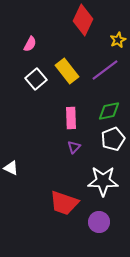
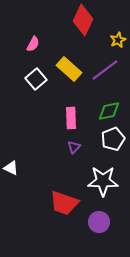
pink semicircle: moved 3 px right
yellow rectangle: moved 2 px right, 2 px up; rotated 10 degrees counterclockwise
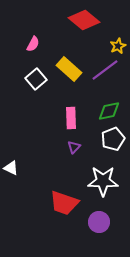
red diamond: moved 1 px right; rotated 76 degrees counterclockwise
yellow star: moved 6 px down
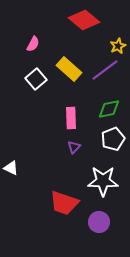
green diamond: moved 2 px up
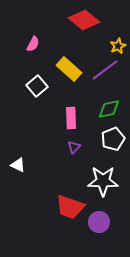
white square: moved 1 px right, 7 px down
white triangle: moved 7 px right, 3 px up
red trapezoid: moved 6 px right, 4 px down
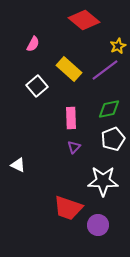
red trapezoid: moved 2 px left, 1 px down
purple circle: moved 1 px left, 3 px down
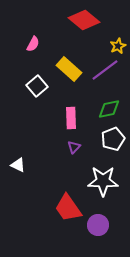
red trapezoid: rotated 36 degrees clockwise
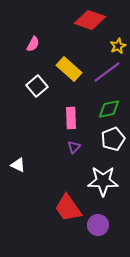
red diamond: moved 6 px right; rotated 20 degrees counterclockwise
purple line: moved 2 px right, 2 px down
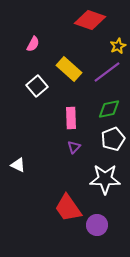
white star: moved 2 px right, 2 px up
purple circle: moved 1 px left
